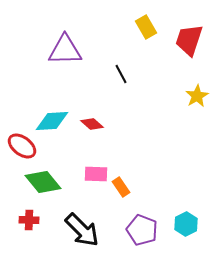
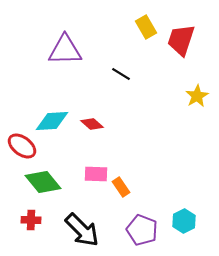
red trapezoid: moved 8 px left
black line: rotated 30 degrees counterclockwise
red cross: moved 2 px right
cyan hexagon: moved 2 px left, 3 px up
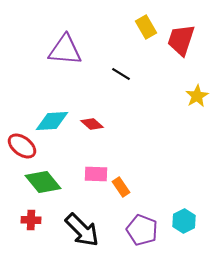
purple triangle: rotated 6 degrees clockwise
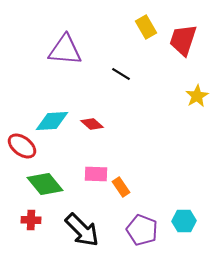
red trapezoid: moved 2 px right
green diamond: moved 2 px right, 2 px down
cyan hexagon: rotated 25 degrees clockwise
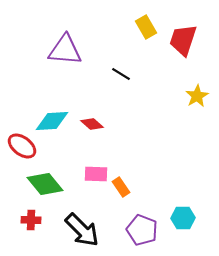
cyan hexagon: moved 1 px left, 3 px up
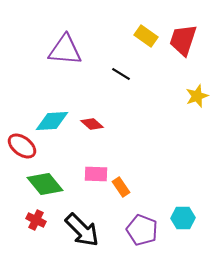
yellow rectangle: moved 9 px down; rotated 25 degrees counterclockwise
yellow star: rotated 10 degrees clockwise
red cross: moved 5 px right; rotated 24 degrees clockwise
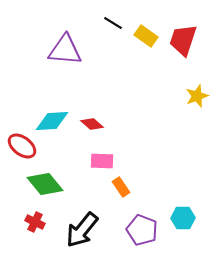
black line: moved 8 px left, 51 px up
pink rectangle: moved 6 px right, 13 px up
red cross: moved 1 px left, 2 px down
black arrow: rotated 84 degrees clockwise
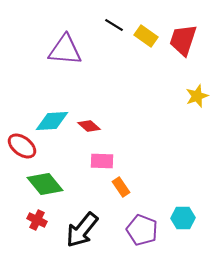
black line: moved 1 px right, 2 px down
red diamond: moved 3 px left, 2 px down
red cross: moved 2 px right, 2 px up
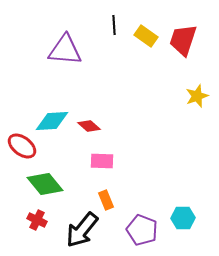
black line: rotated 54 degrees clockwise
orange rectangle: moved 15 px left, 13 px down; rotated 12 degrees clockwise
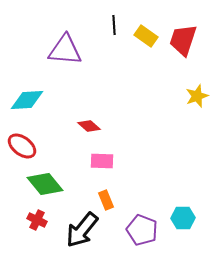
cyan diamond: moved 25 px left, 21 px up
